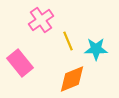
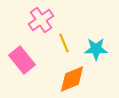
yellow line: moved 4 px left, 2 px down
pink rectangle: moved 2 px right, 3 px up
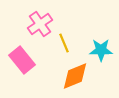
pink cross: moved 1 px left, 4 px down
cyan star: moved 5 px right, 1 px down
orange diamond: moved 3 px right, 3 px up
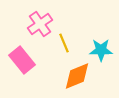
orange diamond: moved 2 px right
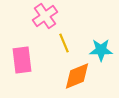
pink cross: moved 5 px right, 8 px up
pink rectangle: rotated 32 degrees clockwise
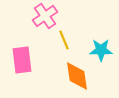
yellow line: moved 3 px up
orange diamond: rotated 76 degrees counterclockwise
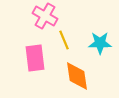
pink cross: rotated 25 degrees counterclockwise
cyan star: moved 1 px left, 7 px up
pink rectangle: moved 13 px right, 2 px up
